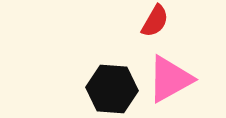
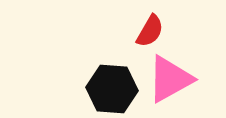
red semicircle: moved 5 px left, 10 px down
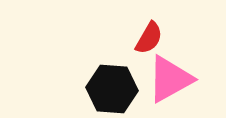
red semicircle: moved 1 px left, 7 px down
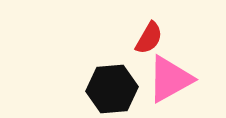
black hexagon: rotated 9 degrees counterclockwise
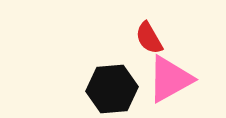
red semicircle: rotated 120 degrees clockwise
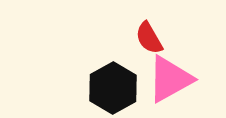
black hexagon: moved 1 px right, 1 px up; rotated 24 degrees counterclockwise
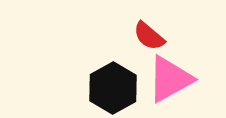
red semicircle: moved 2 px up; rotated 20 degrees counterclockwise
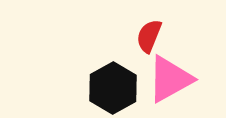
red semicircle: rotated 72 degrees clockwise
